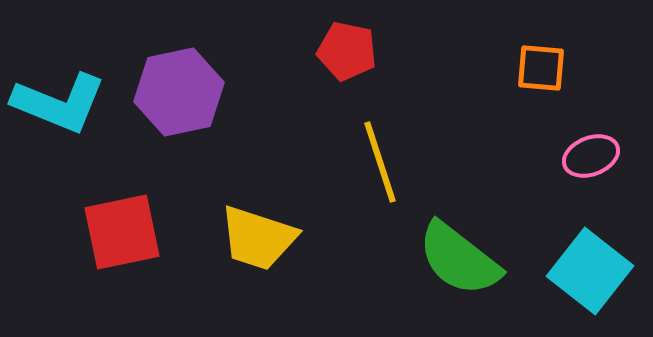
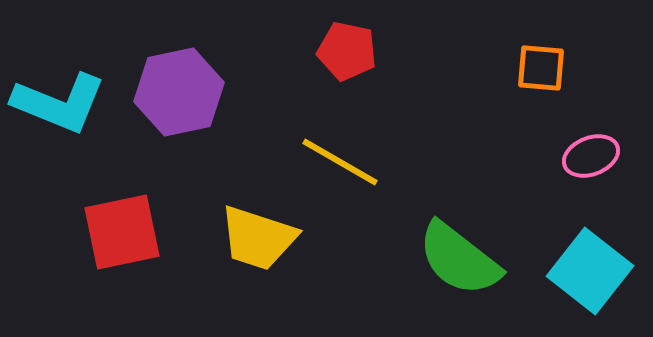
yellow line: moved 40 px left; rotated 42 degrees counterclockwise
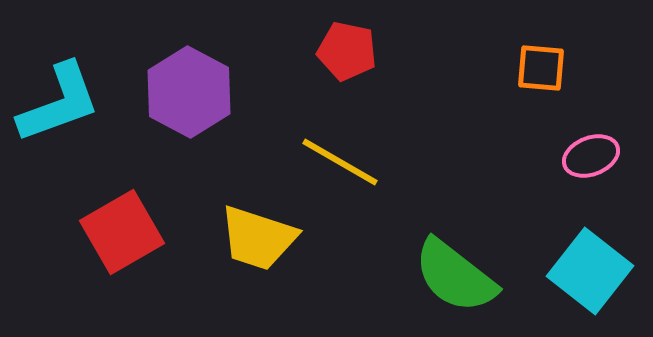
purple hexagon: moved 10 px right; rotated 20 degrees counterclockwise
cyan L-shape: rotated 42 degrees counterclockwise
red square: rotated 18 degrees counterclockwise
green semicircle: moved 4 px left, 17 px down
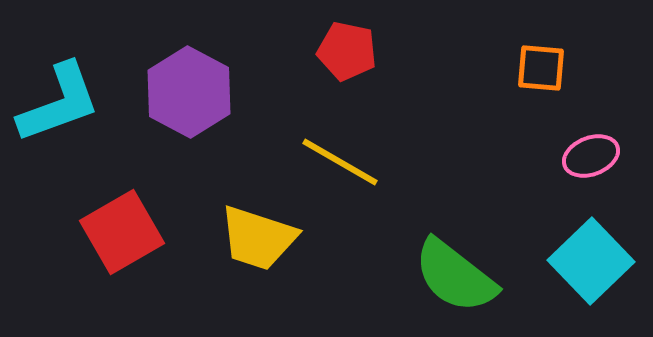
cyan square: moved 1 px right, 10 px up; rotated 8 degrees clockwise
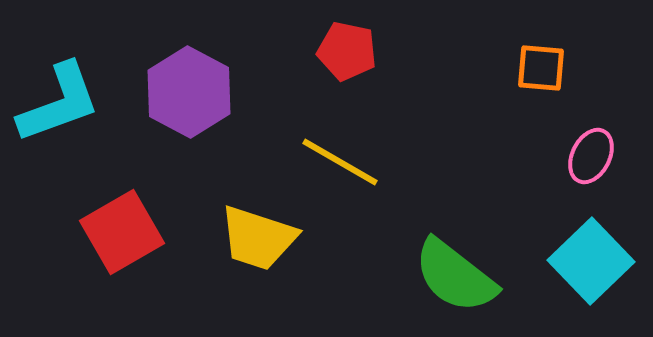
pink ellipse: rotated 42 degrees counterclockwise
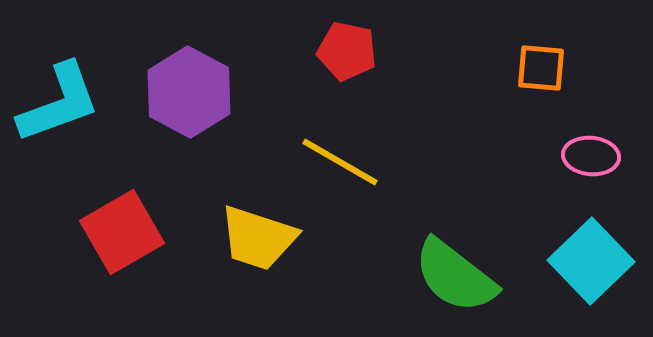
pink ellipse: rotated 68 degrees clockwise
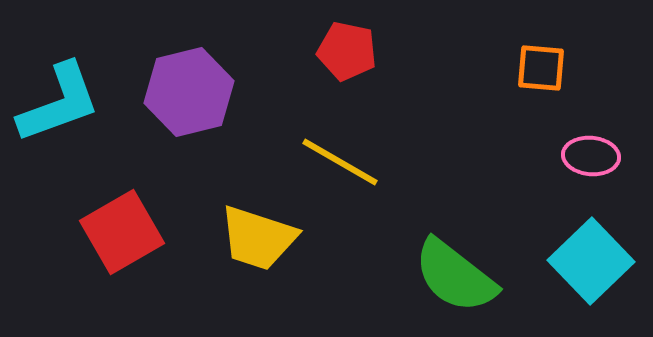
purple hexagon: rotated 18 degrees clockwise
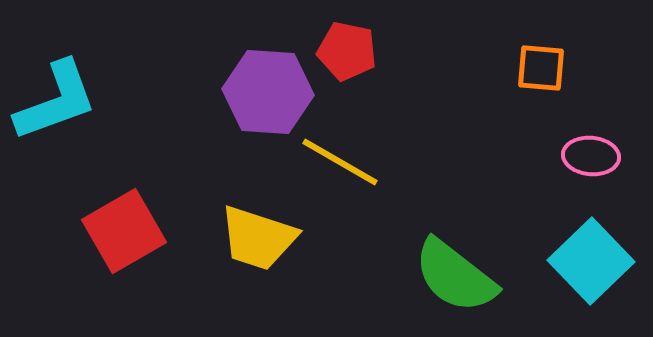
purple hexagon: moved 79 px right; rotated 18 degrees clockwise
cyan L-shape: moved 3 px left, 2 px up
red square: moved 2 px right, 1 px up
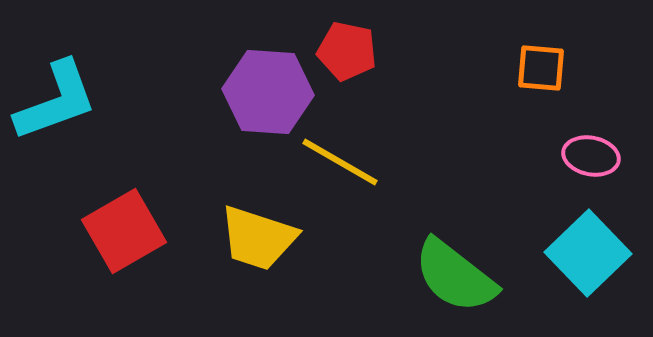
pink ellipse: rotated 6 degrees clockwise
cyan square: moved 3 px left, 8 px up
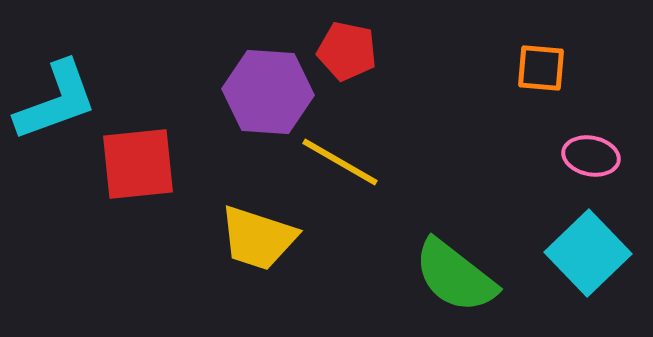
red square: moved 14 px right, 67 px up; rotated 24 degrees clockwise
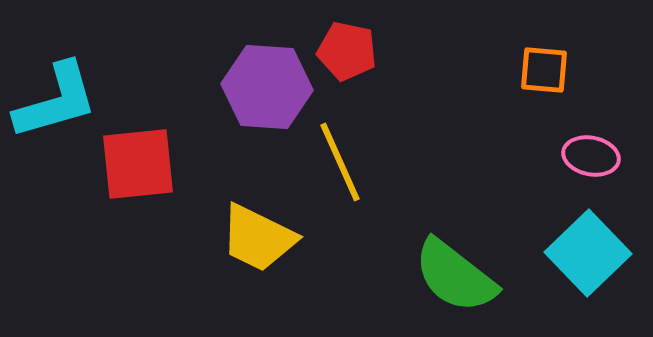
orange square: moved 3 px right, 2 px down
purple hexagon: moved 1 px left, 5 px up
cyan L-shape: rotated 4 degrees clockwise
yellow line: rotated 36 degrees clockwise
yellow trapezoid: rotated 8 degrees clockwise
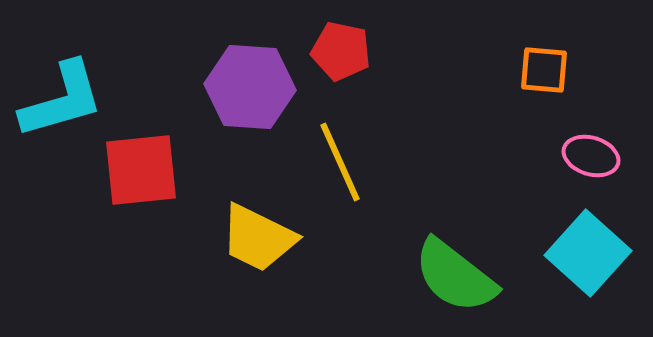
red pentagon: moved 6 px left
purple hexagon: moved 17 px left
cyan L-shape: moved 6 px right, 1 px up
pink ellipse: rotated 6 degrees clockwise
red square: moved 3 px right, 6 px down
cyan square: rotated 4 degrees counterclockwise
